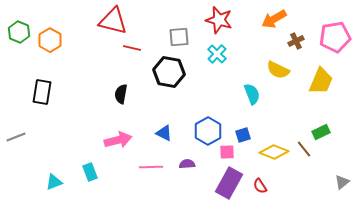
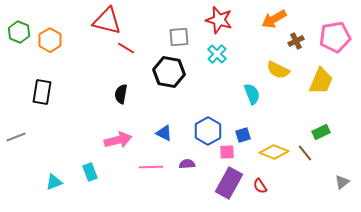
red triangle: moved 6 px left
red line: moved 6 px left; rotated 18 degrees clockwise
brown line: moved 1 px right, 4 px down
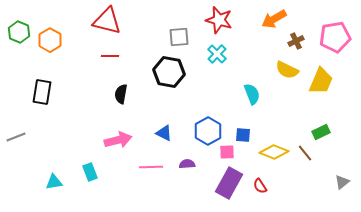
red line: moved 16 px left, 8 px down; rotated 30 degrees counterclockwise
yellow semicircle: moved 9 px right
blue square: rotated 21 degrees clockwise
cyan triangle: rotated 12 degrees clockwise
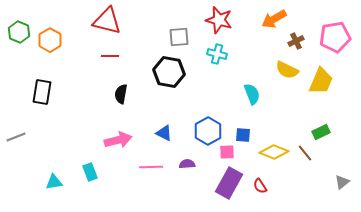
cyan cross: rotated 30 degrees counterclockwise
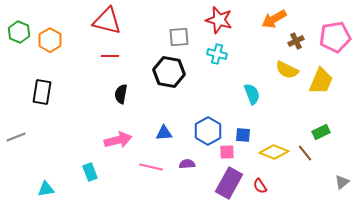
blue triangle: rotated 30 degrees counterclockwise
pink line: rotated 15 degrees clockwise
cyan triangle: moved 8 px left, 7 px down
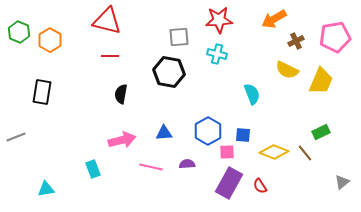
red star: rotated 20 degrees counterclockwise
pink arrow: moved 4 px right
cyan rectangle: moved 3 px right, 3 px up
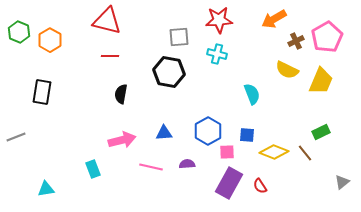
pink pentagon: moved 8 px left; rotated 20 degrees counterclockwise
blue square: moved 4 px right
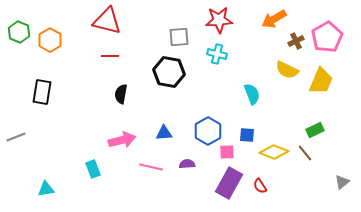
green rectangle: moved 6 px left, 2 px up
